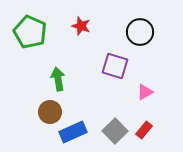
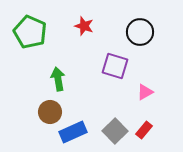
red star: moved 3 px right
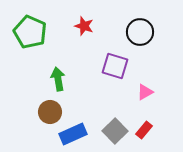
blue rectangle: moved 2 px down
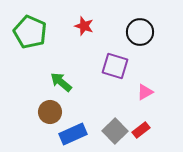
green arrow: moved 3 px right, 3 px down; rotated 40 degrees counterclockwise
red rectangle: moved 3 px left; rotated 12 degrees clockwise
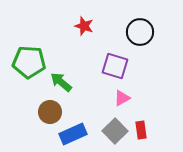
green pentagon: moved 1 px left, 30 px down; rotated 20 degrees counterclockwise
pink triangle: moved 23 px left, 6 px down
red rectangle: rotated 60 degrees counterclockwise
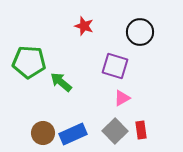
brown circle: moved 7 px left, 21 px down
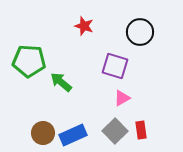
green pentagon: moved 1 px up
blue rectangle: moved 1 px down
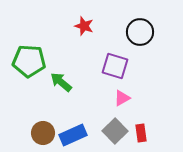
red rectangle: moved 3 px down
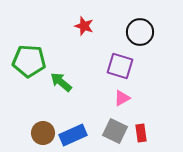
purple square: moved 5 px right
gray square: rotated 20 degrees counterclockwise
